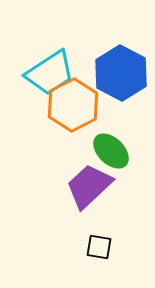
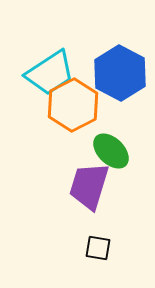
blue hexagon: moved 1 px left
purple trapezoid: rotated 30 degrees counterclockwise
black square: moved 1 px left, 1 px down
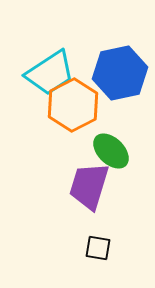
blue hexagon: rotated 20 degrees clockwise
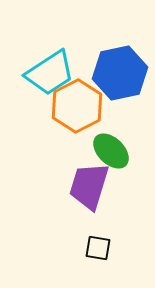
orange hexagon: moved 4 px right, 1 px down
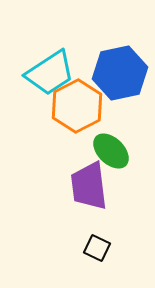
purple trapezoid: rotated 24 degrees counterclockwise
black square: moved 1 px left; rotated 16 degrees clockwise
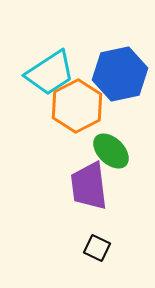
blue hexagon: moved 1 px down
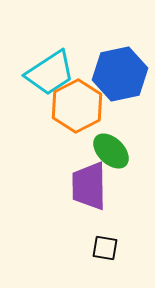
purple trapezoid: rotated 6 degrees clockwise
black square: moved 8 px right; rotated 16 degrees counterclockwise
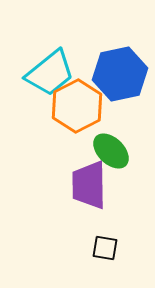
cyan trapezoid: rotated 6 degrees counterclockwise
purple trapezoid: moved 1 px up
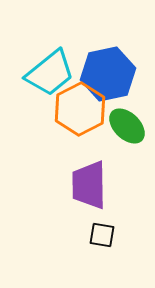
blue hexagon: moved 12 px left
orange hexagon: moved 3 px right, 3 px down
green ellipse: moved 16 px right, 25 px up
black square: moved 3 px left, 13 px up
